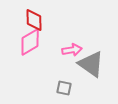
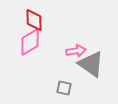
pink arrow: moved 4 px right, 1 px down
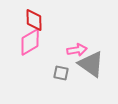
pink arrow: moved 1 px right, 1 px up
gray square: moved 3 px left, 15 px up
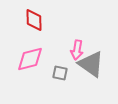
pink diamond: moved 17 px down; rotated 16 degrees clockwise
pink arrow: rotated 108 degrees clockwise
gray square: moved 1 px left
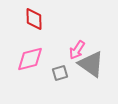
red diamond: moved 1 px up
pink arrow: rotated 24 degrees clockwise
gray square: rotated 28 degrees counterclockwise
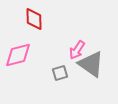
pink diamond: moved 12 px left, 4 px up
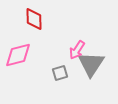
gray triangle: rotated 28 degrees clockwise
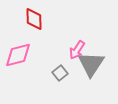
gray square: rotated 21 degrees counterclockwise
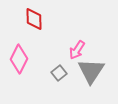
pink diamond: moved 1 px right, 4 px down; rotated 48 degrees counterclockwise
gray triangle: moved 7 px down
gray square: moved 1 px left
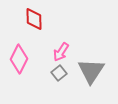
pink arrow: moved 16 px left, 2 px down
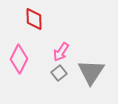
gray triangle: moved 1 px down
